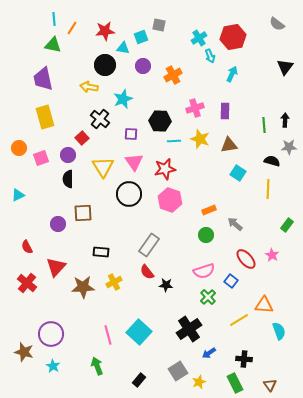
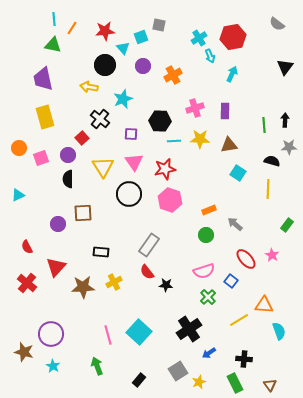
cyan triangle at (123, 48): rotated 40 degrees clockwise
yellow star at (200, 139): rotated 18 degrees counterclockwise
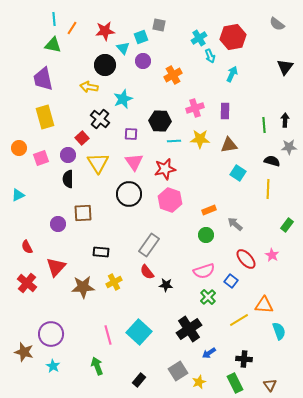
purple circle at (143, 66): moved 5 px up
yellow triangle at (103, 167): moved 5 px left, 4 px up
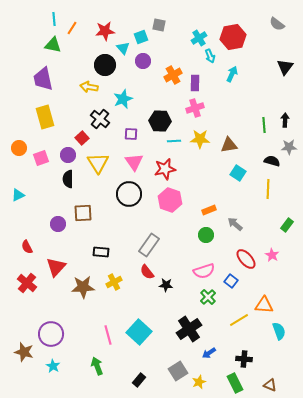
purple rectangle at (225, 111): moved 30 px left, 28 px up
brown triangle at (270, 385): rotated 32 degrees counterclockwise
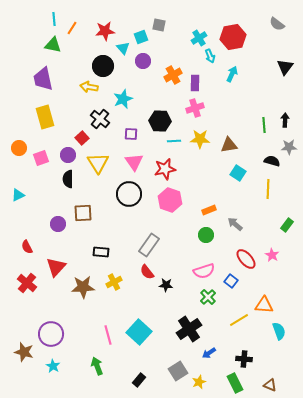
black circle at (105, 65): moved 2 px left, 1 px down
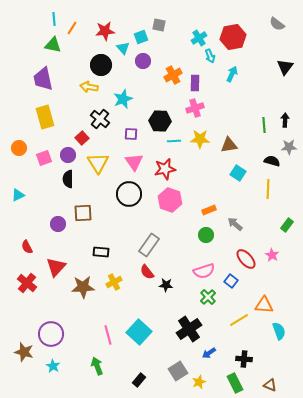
black circle at (103, 66): moved 2 px left, 1 px up
pink square at (41, 158): moved 3 px right
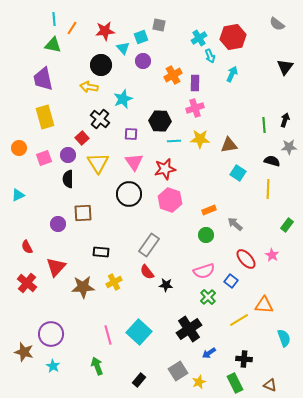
black arrow at (285, 120): rotated 16 degrees clockwise
cyan semicircle at (279, 331): moved 5 px right, 7 px down
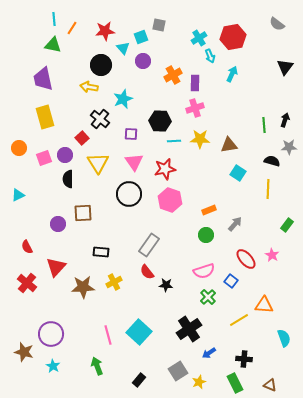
purple circle at (68, 155): moved 3 px left
gray arrow at (235, 224): rotated 91 degrees clockwise
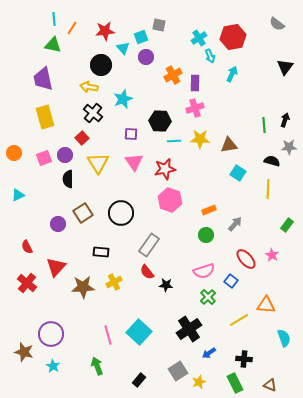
purple circle at (143, 61): moved 3 px right, 4 px up
black cross at (100, 119): moved 7 px left, 6 px up
orange circle at (19, 148): moved 5 px left, 5 px down
black circle at (129, 194): moved 8 px left, 19 px down
brown square at (83, 213): rotated 30 degrees counterclockwise
orange triangle at (264, 305): moved 2 px right
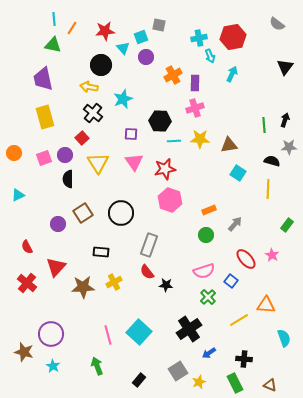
cyan cross at (199, 38): rotated 21 degrees clockwise
gray rectangle at (149, 245): rotated 15 degrees counterclockwise
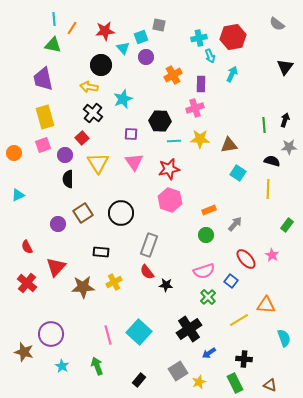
purple rectangle at (195, 83): moved 6 px right, 1 px down
pink square at (44, 158): moved 1 px left, 13 px up
red star at (165, 169): moved 4 px right
cyan star at (53, 366): moved 9 px right
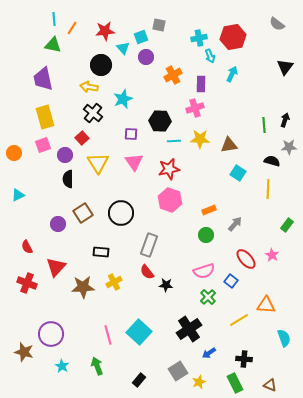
red cross at (27, 283): rotated 18 degrees counterclockwise
